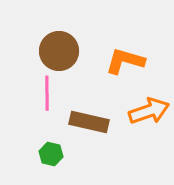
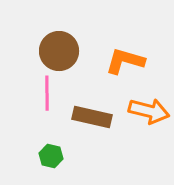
orange arrow: rotated 33 degrees clockwise
brown rectangle: moved 3 px right, 5 px up
green hexagon: moved 2 px down
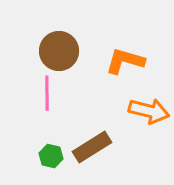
brown rectangle: moved 30 px down; rotated 45 degrees counterclockwise
